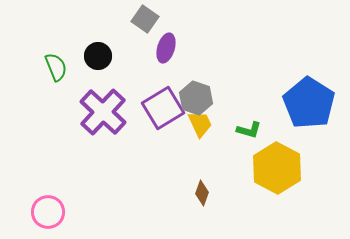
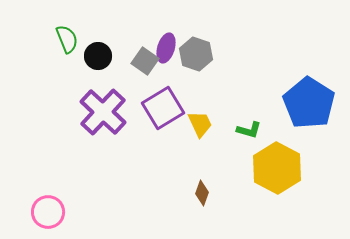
gray square: moved 42 px down
green semicircle: moved 11 px right, 28 px up
gray hexagon: moved 44 px up
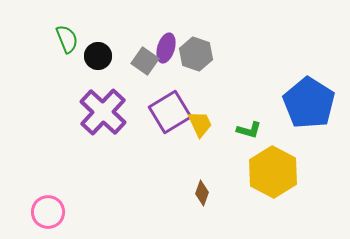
purple square: moved 7 px right, 4 px down
yellow hexagon: moved 4 px left, 4 px down
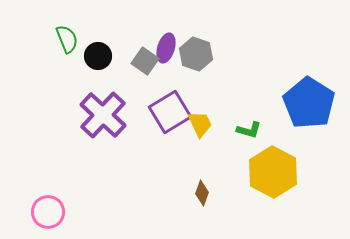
purple cross: moved 3 px down
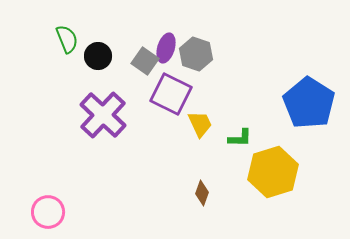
purple square: moved 1 px right, 18 px up; rotated 33 degrees counterclockwise
green L-shape: moved 9 px left, 8 px down; rotated 15 degrees counterclockwise
yellow hexagon: rotated 15 degrees clockwise
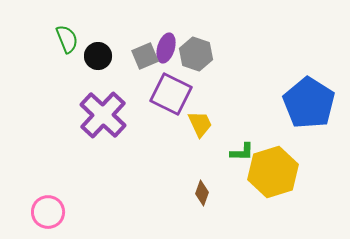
gray square: moved 5 px up; rotated 32 degrees clockwise
green L-shape: moved 2 px right, 14 px down
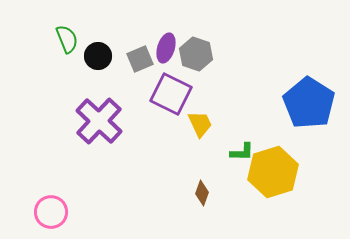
gray square: moved 5 px left, 3 px down
purple cross: moved 4 px left, 6 px down
pink circle: moved 3 px right
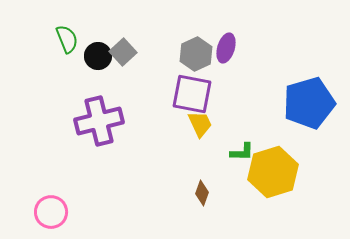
purple ellipse: moved 60 px right
gray hexagon: rotated 16 degrees clockwise
gray square: moved 17 px left, 7 px up; rotated 20 degrees counterclockwise
purple square: moved 21 px right; rotated 15 degrees counterclockwise
blue pentagon: rotated 24 degrees clockwise
purple cross: rotated 33 degrees clockwise
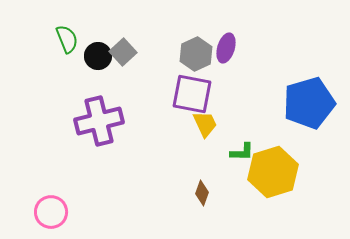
yellow trapezoid: moved 5 px right
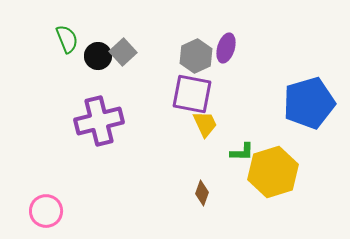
gray hexagon: moved 2 px down
pink circle: moved 5 px left, 1 px up
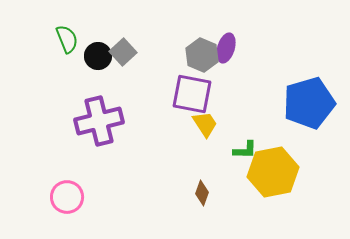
gray hexagon: moved 6 px right, 1 px up; rotated 12 degrees counterclockwise
yellow trapezoid: rotated 8 degrees counterclockwise
green L-shape: moved 3 px right, 2 px up
yellow hexagon: rotated 6 degrees clockwise
pink circle: moved 21 px right, 14 px up
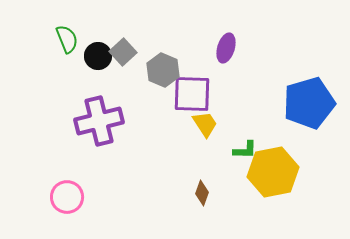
gray hexagon: moved 39 px left, 15 px down
purple square: rotated 9 degrees counterclockwise
